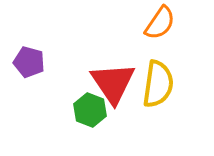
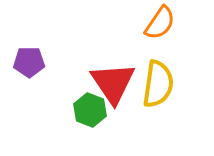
purple pentagon: rotated 16 degrees counterclockwise
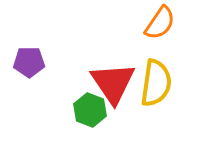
yellow semicircle: moved 2 px left, 1 px up
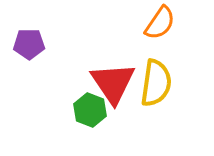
purple pentagon: moved 18 px up
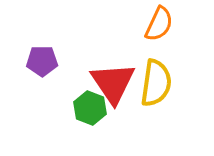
orange semicircle: moved 1 px left, 1 px down; rotated 9 degrees counterclockwise
purple pentagon: moved 13 px right, 17 px down
green hexagon: moved 2 px up
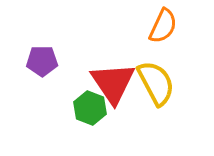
orange semicircle: moved 4 px right, 2 px down
yellow semicircle: rotated 36 degrees counterclockwise
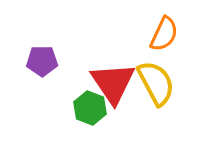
orange semicircle: moved 1 px right, 8 px down
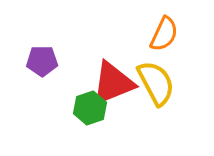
red triangle: rotated 42 degrees clockwise
green hexagon: rotated 20 degrees clockwise
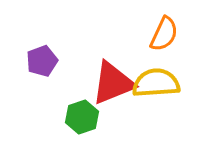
purple pentagon: rotated 20 degrees counterclockwise
yellow semicircle: rotated 66 degrees counterclockwise
green hexagon: moved 8 px left, 9 px down
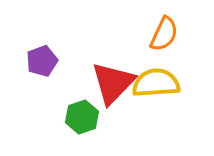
red triangle: rotated 24 degrees counterclockwise
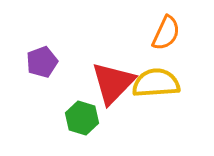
orange semicircle: moved 2 px right, 1 px up
purple pentagon: moved 1 px down
green hexagon: moved 1 px down; rotated 24 degrees counterclockwise
